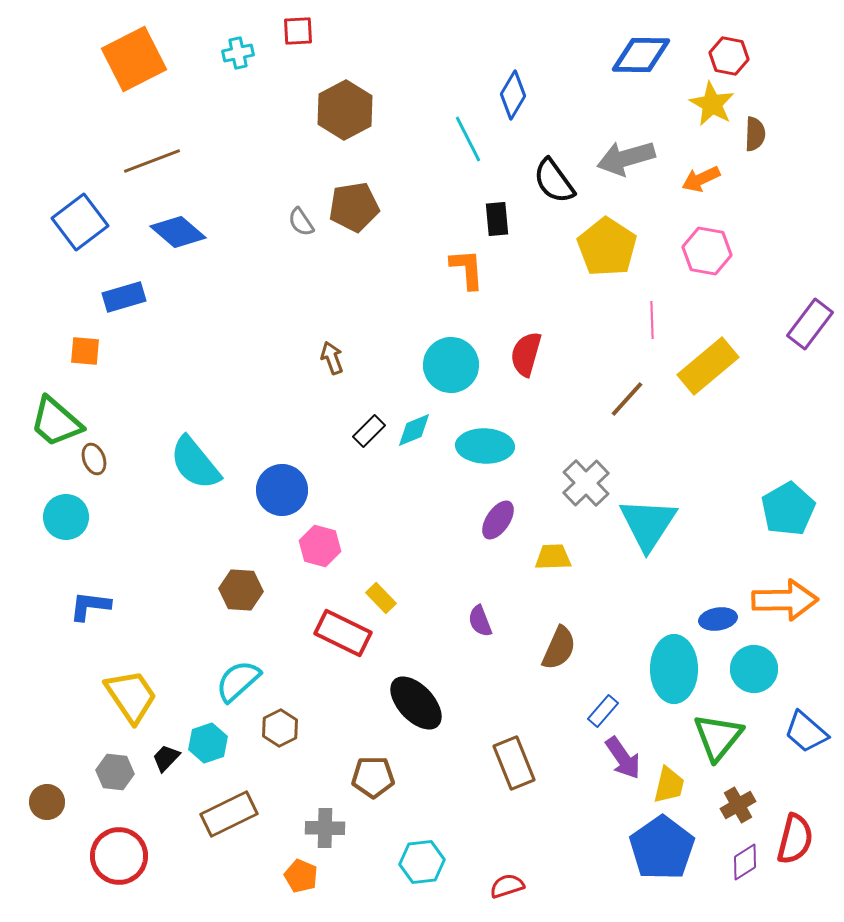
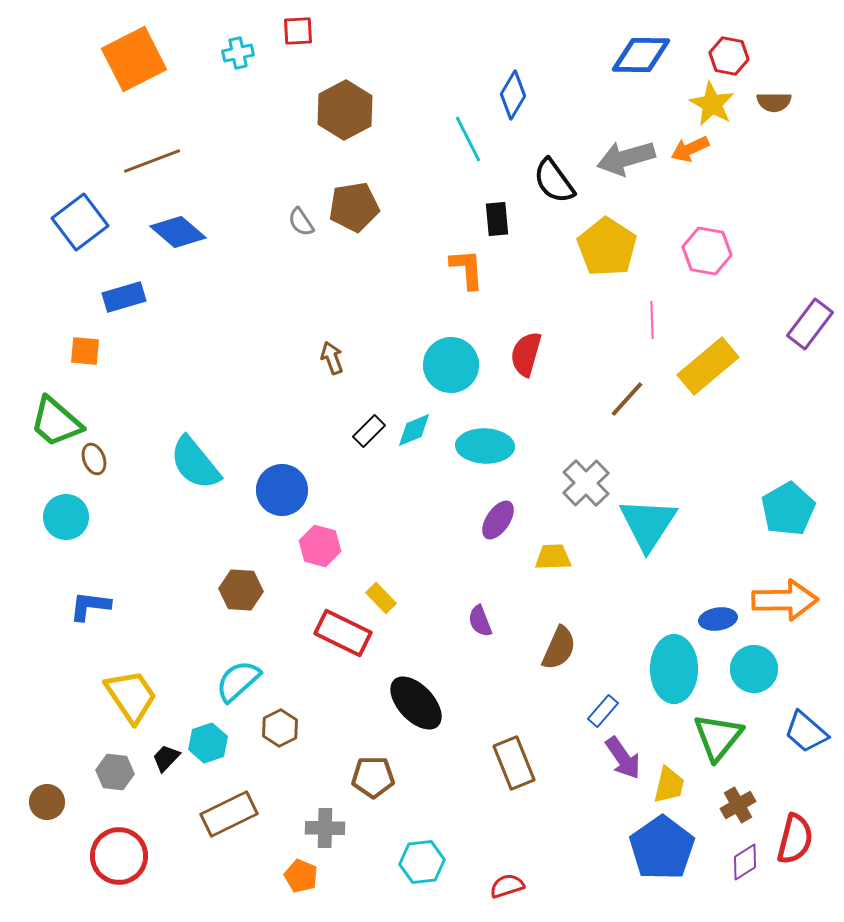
brown semicircle at (755, 134): moved 19 px right, 32 px up; rotated 88 degrees clockwise
orange arrow at (701, 179): moved 11 px left, 30 px up
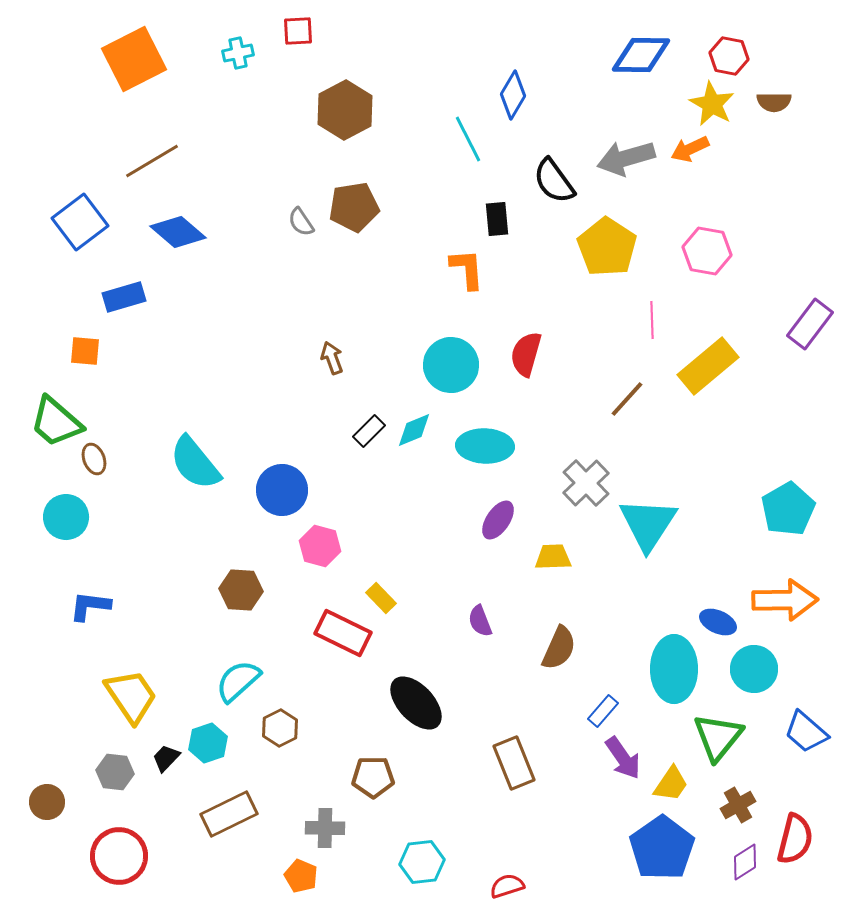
brown line at (152, 161): rotated 10 degrees counterclockwise
blue ellipse at (718, 619): moved 3 px down; rotated 33 degrees clockwise
yellow trapezoid at (669, 785): moved 2 px right, 1 px up; rotated 21 degrees clockwise
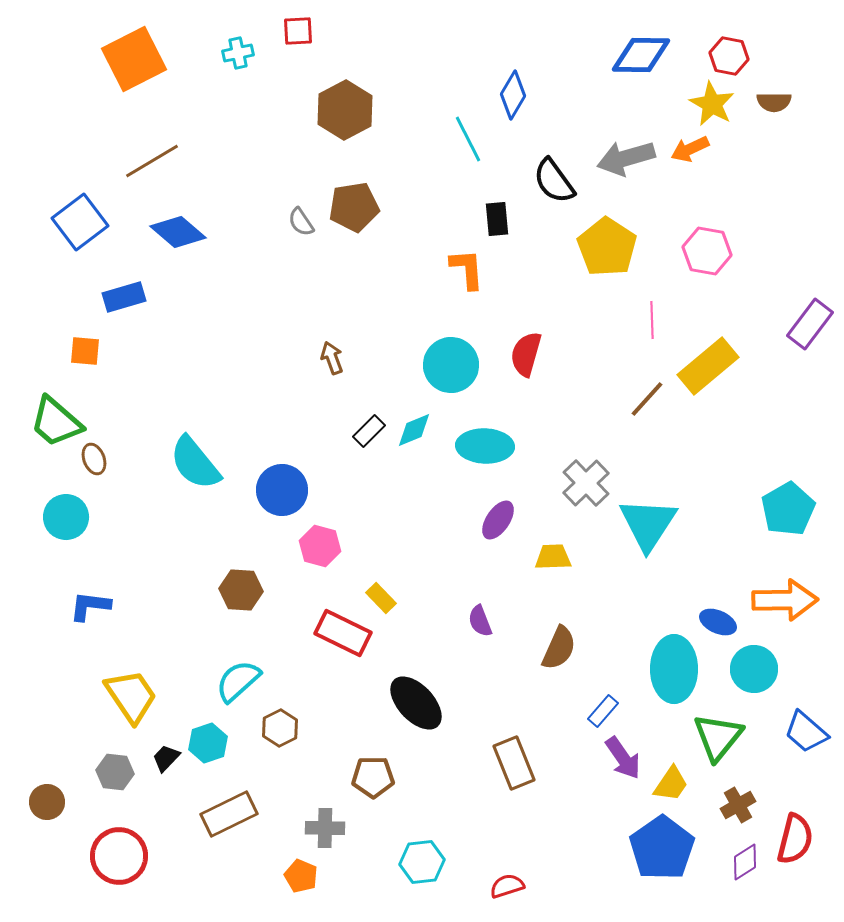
brown line at (627, 399): moved 20 px right
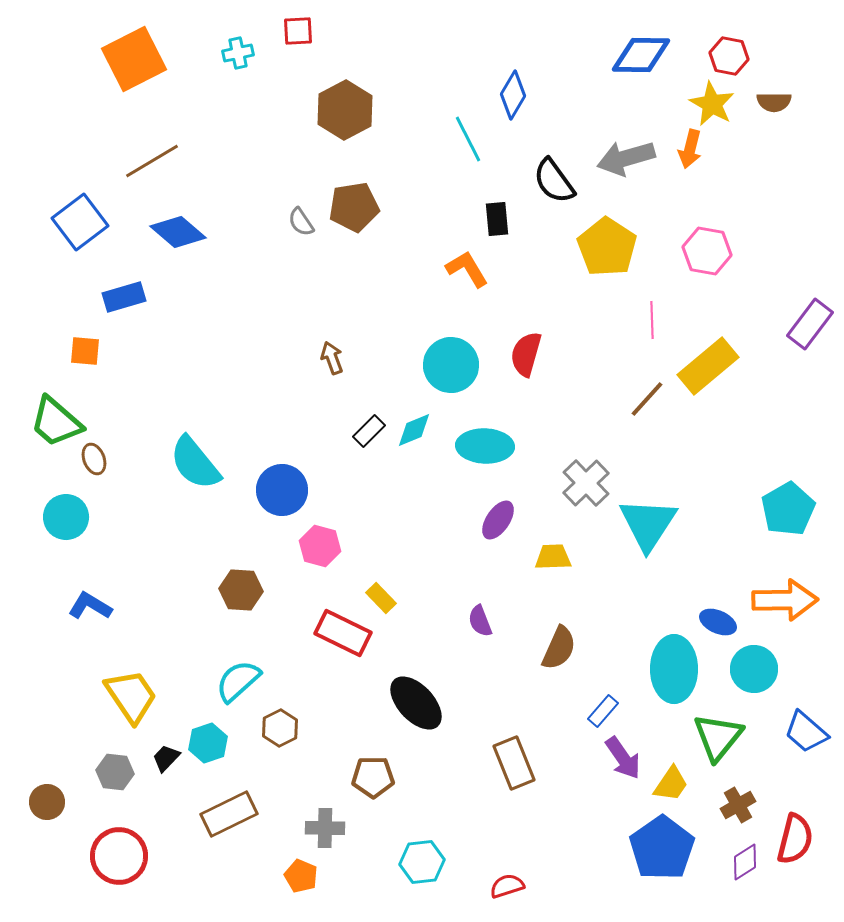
orange arrow at (690, 149): rotated 51 degrees counterclockwise
orange L-shape at (467, 269): rotated 27 degrees counterclockwise
blue L-shape at (90, 606): rotated 24 degrees clockwise
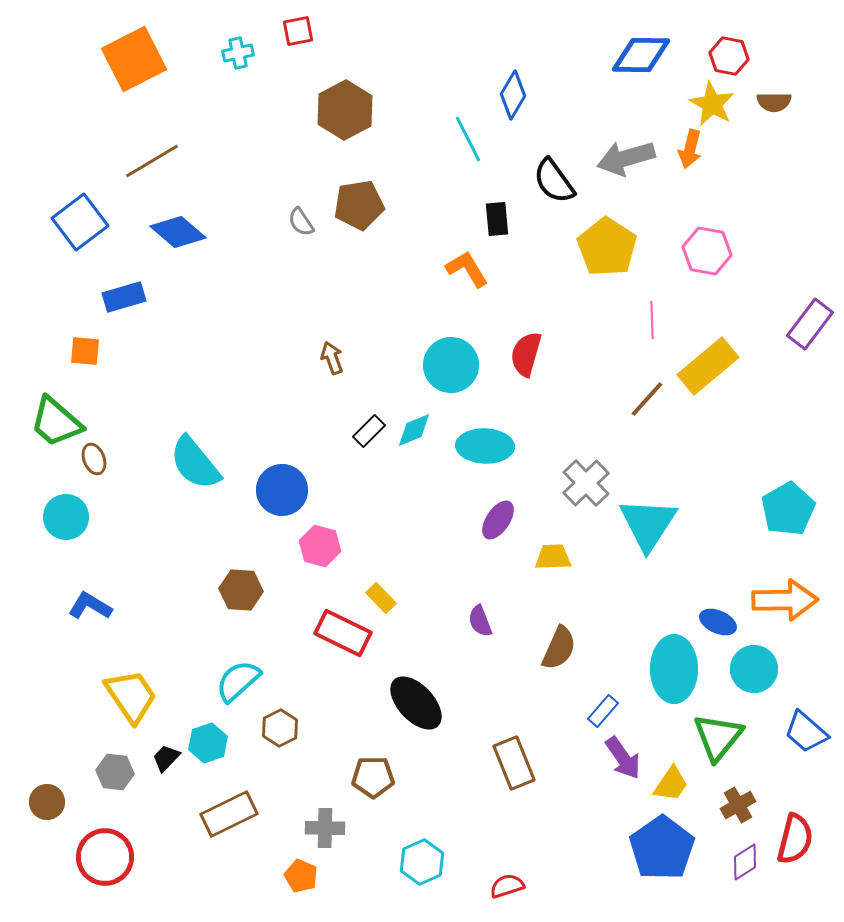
red square at (298, 31): rotated 8 degrees counterclockwise
brown pentagon at (354, 207): moved 5 px right, 2 px up
red circle at (119, 856): moved 14 px left, 1 px down
cyan hexagon at (422, 862): rotated 18 degrees counterclockwise
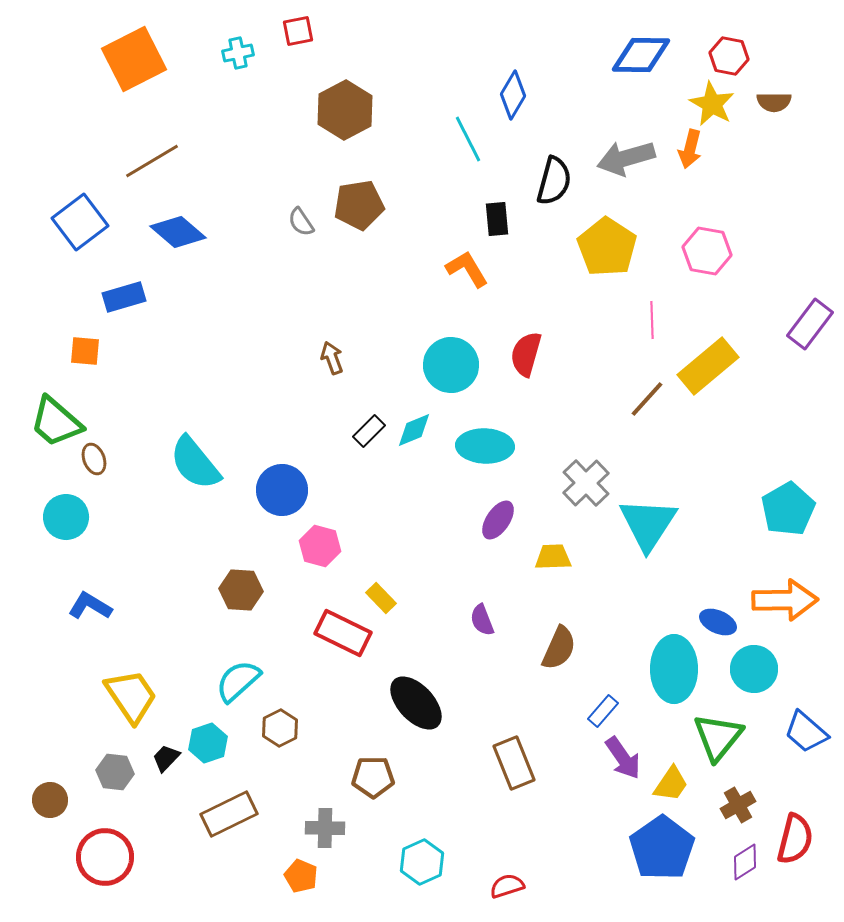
black semicircle at (554, 181): rotated 129 degrees counterclockwise
purple semicircle at (480, 621): moved 2 px right, 1 px up
brown circle at (47, 802): moved 3 px right, 2 px up
